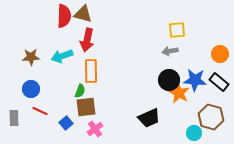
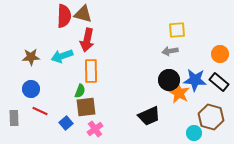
black trapezoid: moved 2 px up
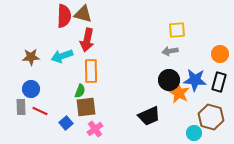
black rectangle: rotated 66 degrees clockwise
gray rectangle: moved 7 px right, 11 px up
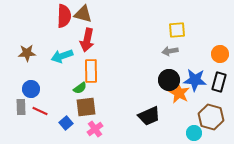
brown star: moved 4 px left, 4 px up
green semicircle: moved 3 px up; rotated 32 degrees clockwise
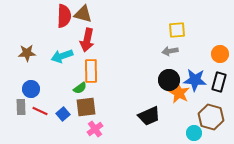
blue square: moved 3 px left, 9 px up
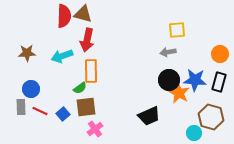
gray arrow: moved 2 px left, 1 px down
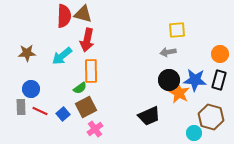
cyan arrow: rotated 20 degrees counterclockwise
black rectangle: moved 2 px up
brown square: rotated 20 degrees counterclockwise
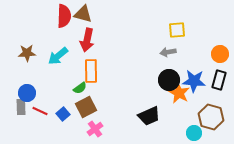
cyan arrow: moved 4 px left
blue star: moved 1 px left, 1 px down
blue circle: moved 4 px left, 4 px down
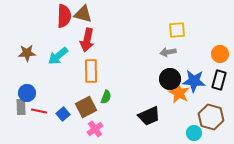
black circle: moved 1 px right, 1 px up
green semicircle: moved 26 px right, 9 px down; rotated 32 degrees counterclockwise
red line: moved 1 px left; rotated 14 degrees counterclockwise
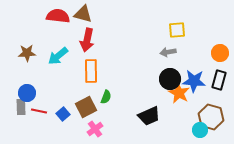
red semicircle: moved 6 px left; rotated 85 degrees counterclockwise
orange circle: moved 1 px up
cyan circle: moved 6 px right, 3 px up
